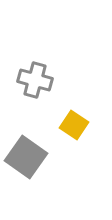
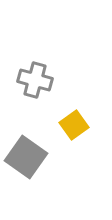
yellow square: rotated 20 degrees clockwise
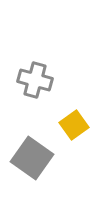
gray square: moved 6 px right, 1 px down
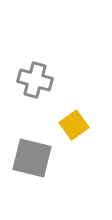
gray square: rotated 21 degrees counterclockwise
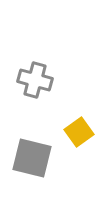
yellow square: moved 5 px right, 7 px down
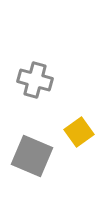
gray square: moved 2 px up; rotated 9 degrees clockwise
